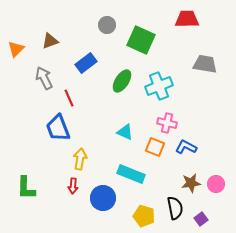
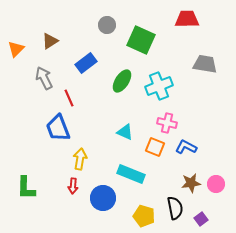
brown triangle: rotated 12 degrees counterclockwise
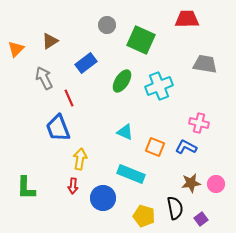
pink cross: moved 32 px right
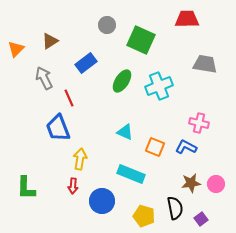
blue circle: moved 1 px left, 3 px down
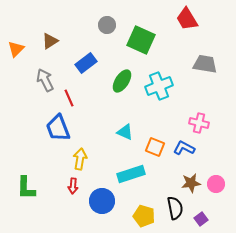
red trapezoid: rotated 120 degrees counterclockwise
gray arrow: moved 1 px right, 2 px down
blue L-shape: moved 2 px left, 1 px down
cyan rectangle: rotated 40 degrees counterclockwise
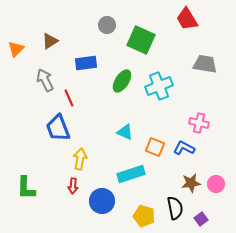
blue rectangle: rotated 30 degrees clockwise
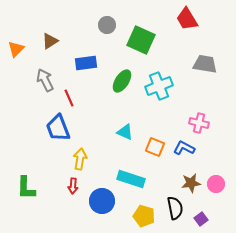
cyan rectangle: moved 5 px down; rotated 36 degrees clockwise
